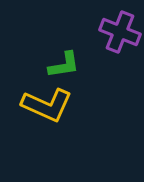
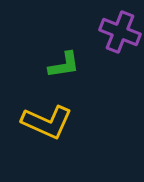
yellow L-shape: moved 17 px down
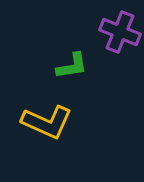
green L-shape: moved 8 px right, 1 px down
